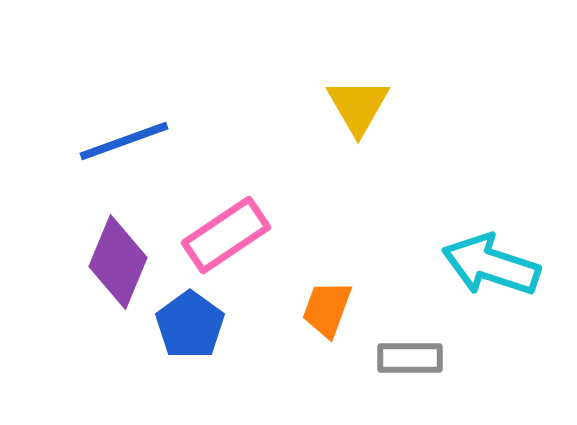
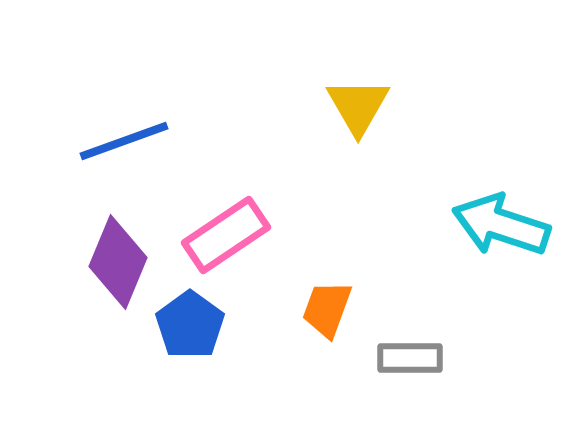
cyan arrow: moved 10 px right, 40 px up
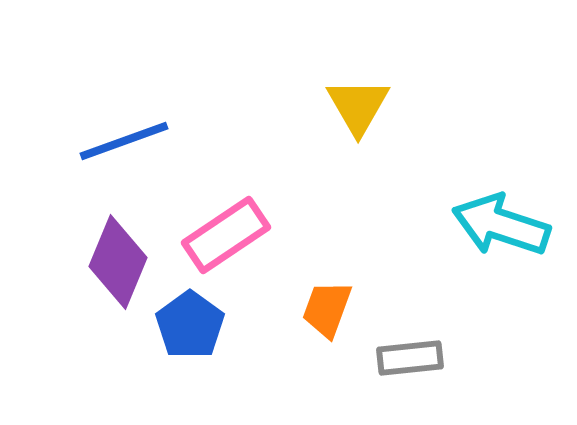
gray rectangle: rotated 6 degrees counterclockwise
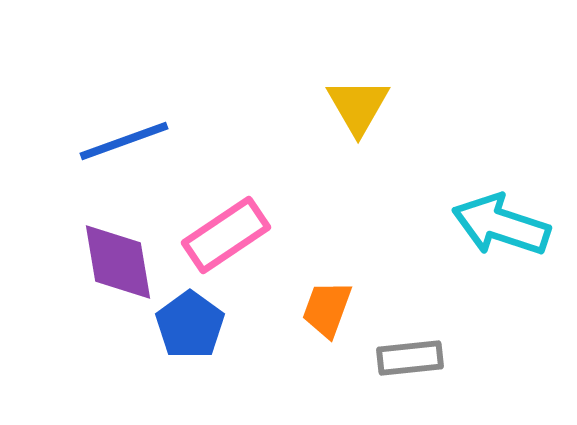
purple diamond: rotated 32 degrees counterclockwise
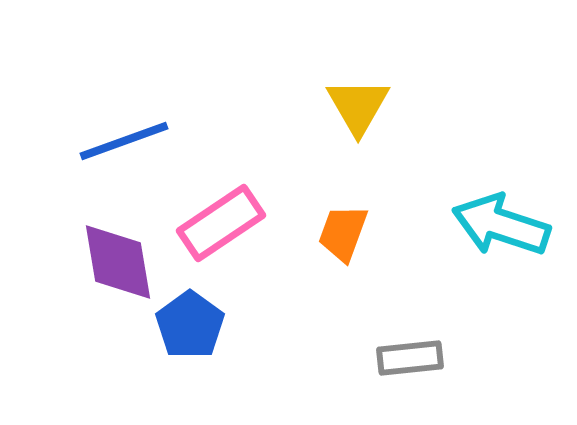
pink rectangle: moved 5 px left, 12 px up
orange trapezoid: moved 16 px right, 76 px up
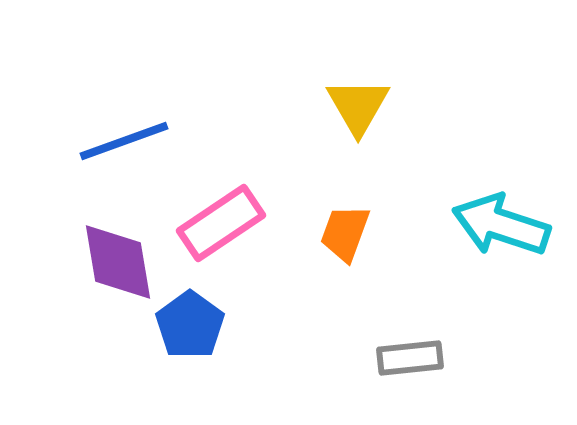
orange trapezoid: moved 2 px right
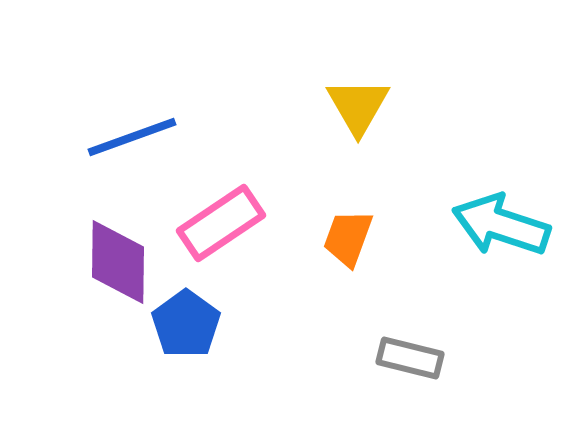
blue line: moved 8 px right, 4 px up
orange trapezoid: moved 3 px right, 5 px down
purple diamond: rotated 10 degrees clockwise
blue pentagon: moved 4 px left, 1 px up
gray rectangle: rotated 20 degrees clockwise
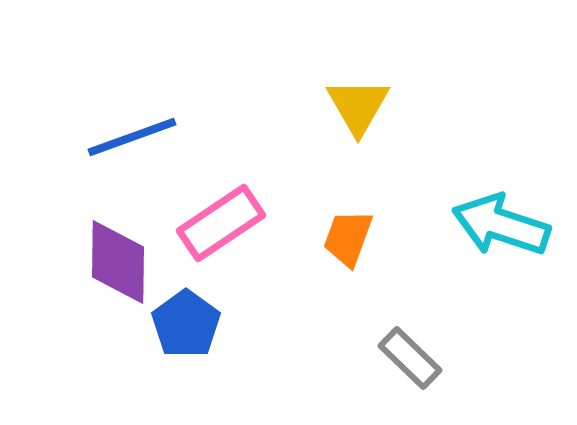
gray rectangle: rotated 30 degrees clockwise
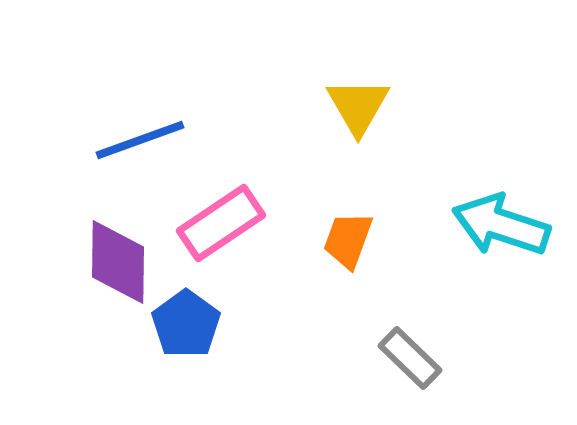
blue line: moved 8 px right, 3 px down
orange trapezoid: moved 2 px down
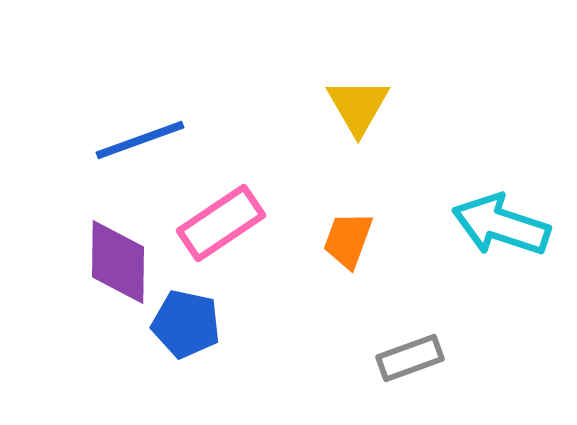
blue pentagon: rotated 24 degrees counterclockwise
gray rectangle: rotated 64 degrees counterclockwise
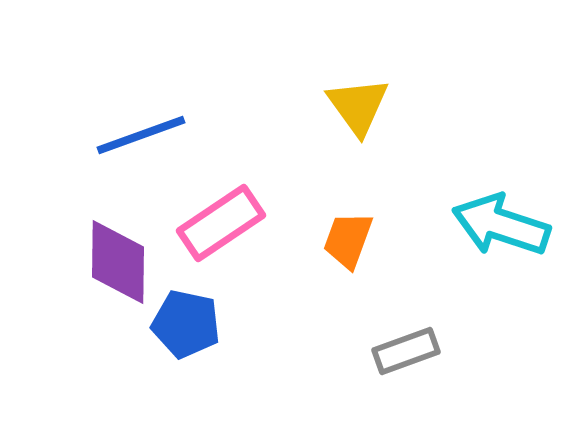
yellow triangle: rotated 6 degrees counterclockwise
blue line: moved 1 px right, 5 px up
gray rectangle: moved 4 px left, 7 px up
